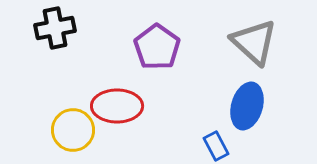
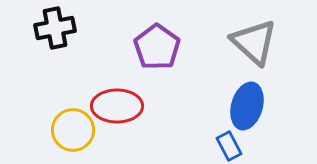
blue rectangle: moved 13 px right
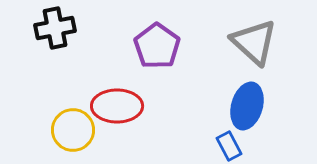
purple pentagon: moved 1 px up
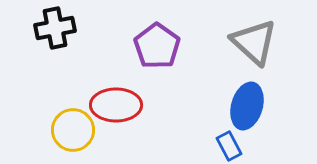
red ellipse: moved 1 px left, 1 px up
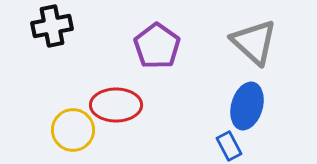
black cross: moved 3 px left, 2 px up
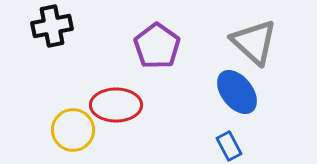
blue ellipse: moved 10 px left, 14 px up; rotated 54 degrees counterclockwise
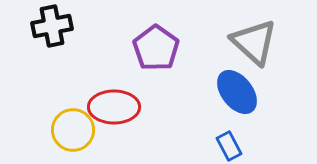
purple pentagon: moved 1 px left, 2 px down
red ellipse: moved 2 px left, 2 px down
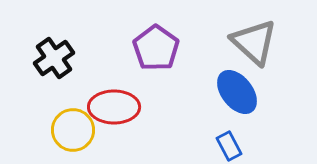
black cross: moved 2 px right, 32 px down; rotated 24 degrees counterclockwise
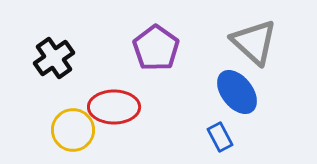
blue rectangle: moved 9 px left, 9 px up
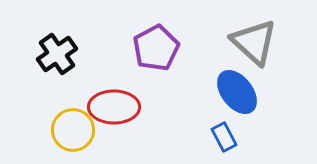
purple pentagon: rotated 9 degrees clockwise
black cross: moved 3 px right, 4 px up
blue rectangle: moved 4 px right
